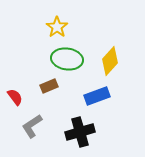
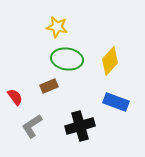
yellow star: rotated 25 degrees counterclockwise
blue rectangle: moved 19 px right, 6 px down; rotated 40 degrees clockwise
black cross: moved 6 px up
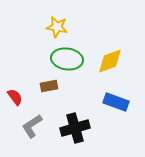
yellow diamond: rotated 28 degrees clockwise
brown rectangle: rotated 12 degrees clockwise
black cross: moved 5 px left, 2 px down
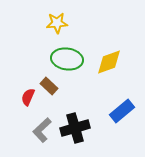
yellow star: moved 4 px up; rotated 15 degrees counterclockwise
yellow diamond: moved 1 px left, 1 px down
brown rectangle: rotated 54 degrees clockwise
red semicircle: moved 13 px right; rotated 120 degrees counterclockwise
blue rectangle: moved 6 px right, 9 px down; rotated 60 degrees counterclockwise
gray L-shape: moved 10 px right, 4 px down; rotated 10 degrees counterclockwise
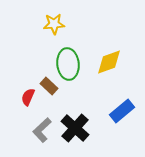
yellow star: moved 3 px left, 1 px down
green ellipse: moved 1 px right, 5 px down; rotated 76 degrees clockwise
black cross: rotated 32 degrees counterclockwise
